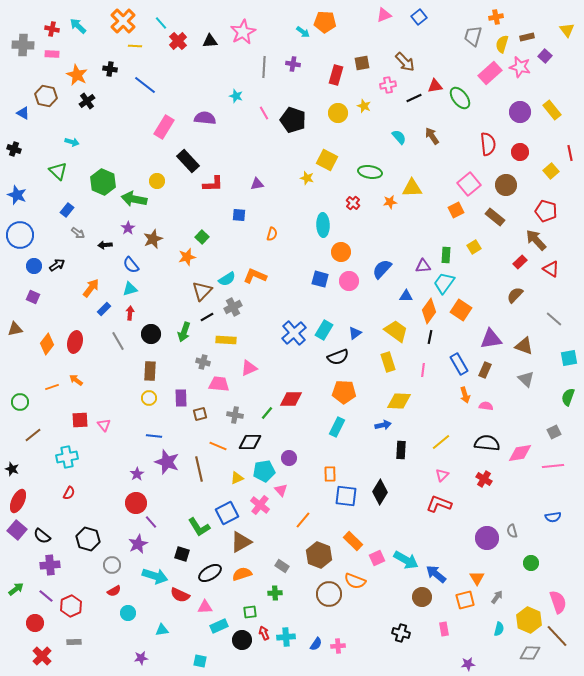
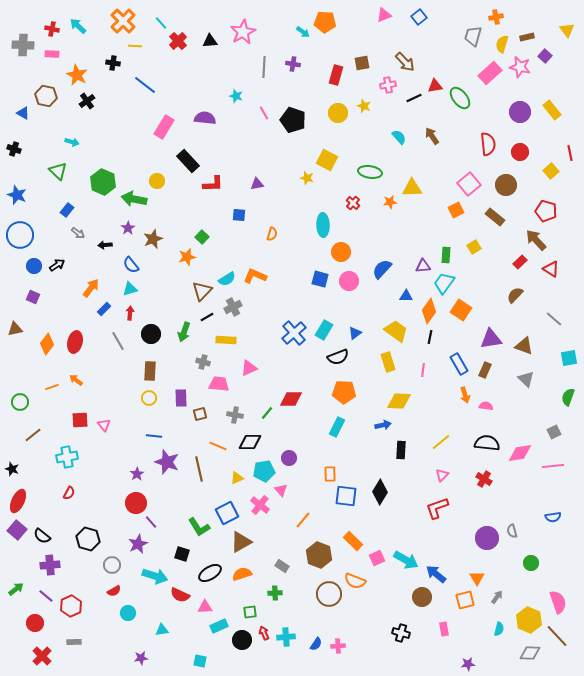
black cross at (110, 69): moved 3 px right, 6 px up
red L-shape at (439, 504): moved 2 px left, 4 px down; rotated 40 degrees counterclockwise
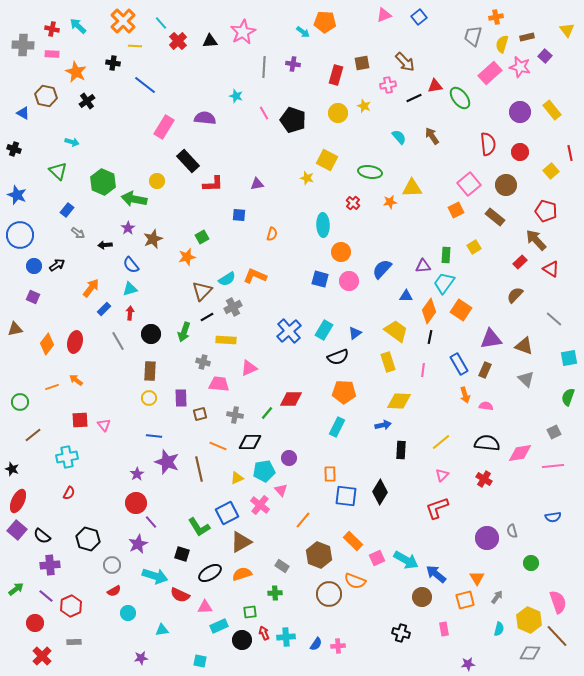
orange star at (77, 75): moved 1 px left, 3 px up
green square at (202, 237): rotated 16 degrees clockwise
blue cross at (294, 333): moved 5 px left, 2 px up
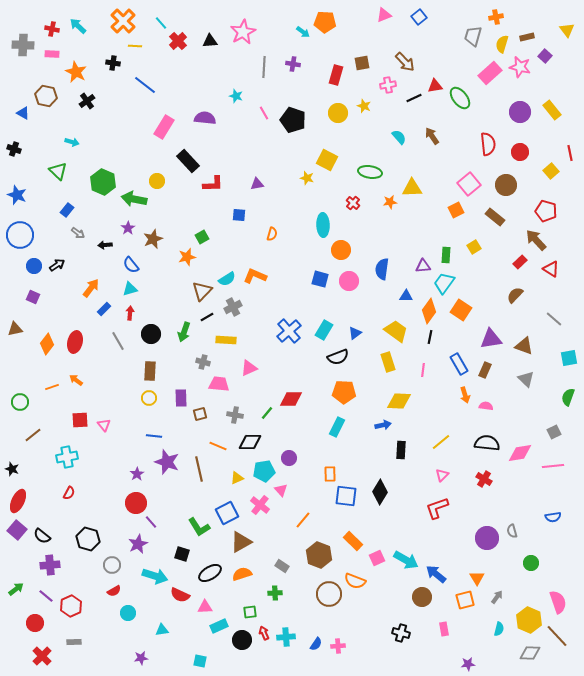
orange circle at (341, 252): moved 2 px up
blue semicircle at (382, 269): rotated 35 degrees counterclockwise
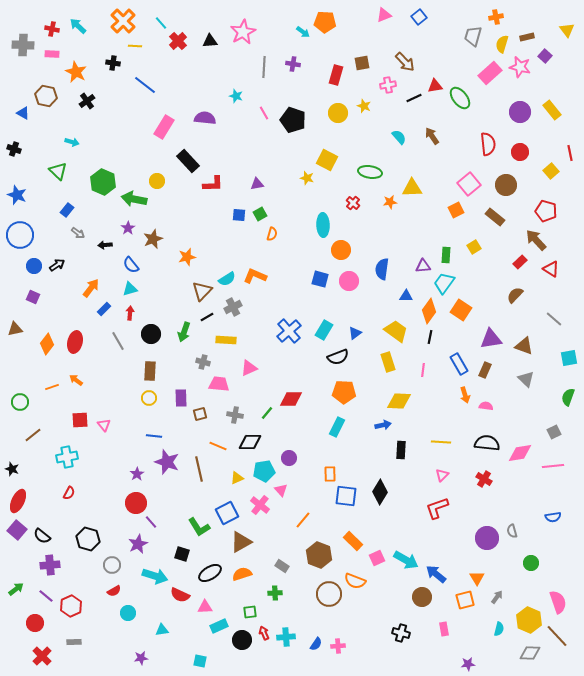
green square at (202, 237): moved 58 px right, 23 px up
yellow line at (441, 442): rotated 42 degrees clockwise
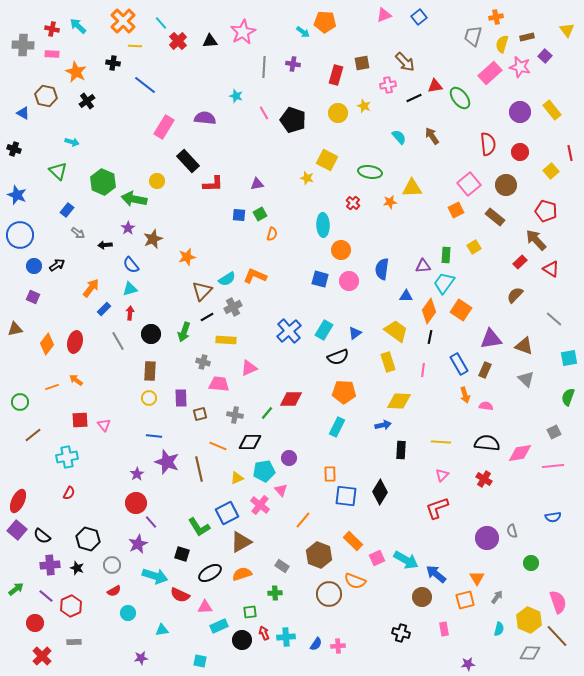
black star at (12, 469): moved 65 px right, 99 px down
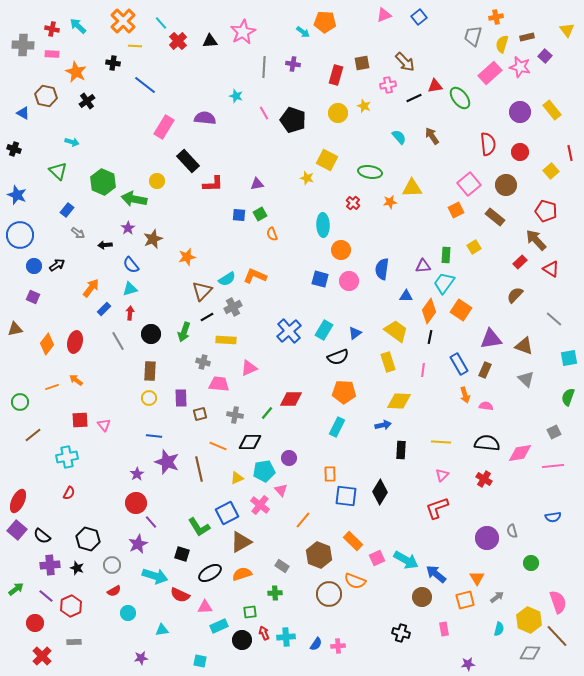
orange semicircle at (272, 234): rotated 144 degrees clockwise
gray arrow at (497, 597): rotated 16 degrees clockwise
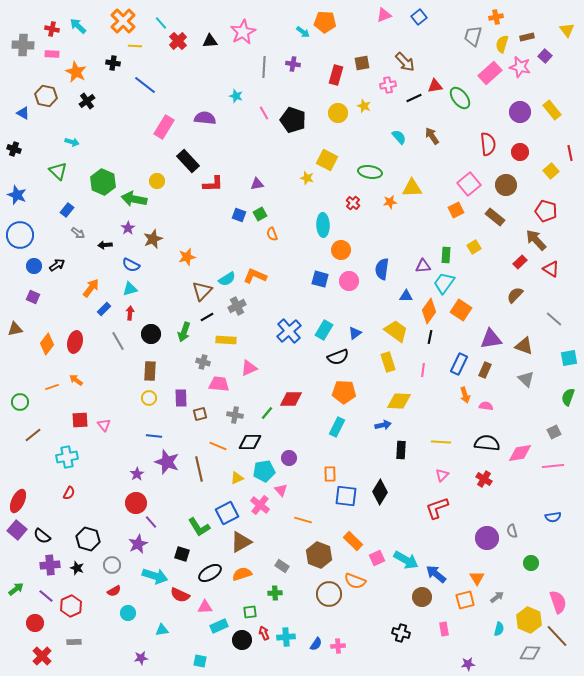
blue square at (239, 215): rotated 16 degrees clockwise
blue semicircle at (131, 265): rotated 24 degrees counterclockwise
gray cross at (233, 307): moved 4 px right, 1 px up
blue rectangle at (459, 364): rotated 55 degrees clockwise
orange line at (303, 520): rotated 66 degrees clockwise
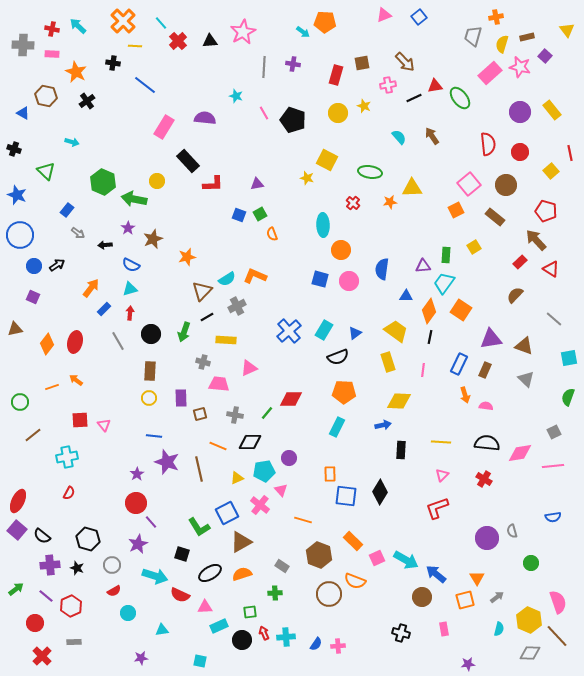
green triangle at (58, 171): moved 12 px left
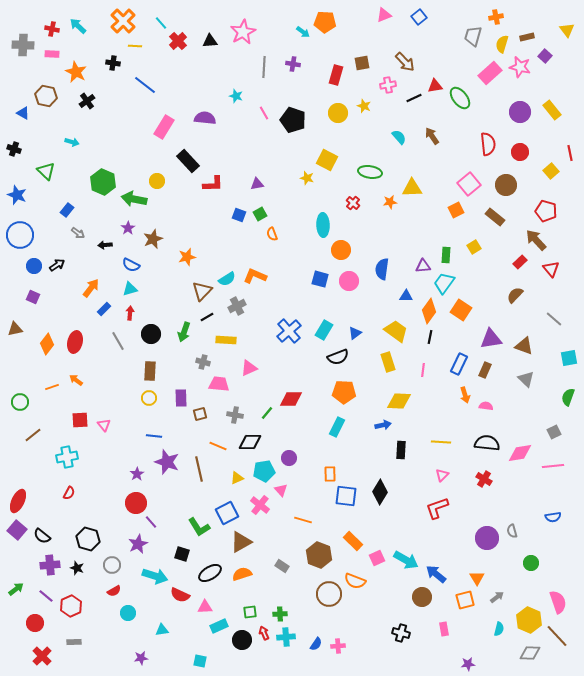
red triangle at (551, 269): rotated 18 degrees clockwise
green cross at (275, 593): moved 5 px right, 21 px down
